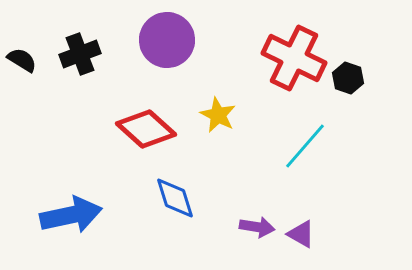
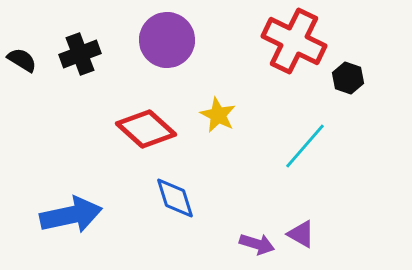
red cross: moved 17 px up
purple arrow: moved 17 px down; rotated 8 degrees clockwise
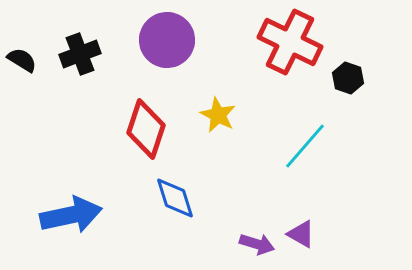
red cross: moved 4 px left, 1 px down
red diamond: rotated 66 degrees clockwise
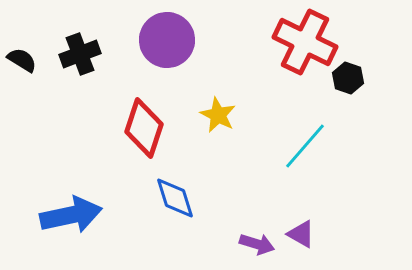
red cross: moved 15 px right
red diamond: moved 2 px left, 1 px up
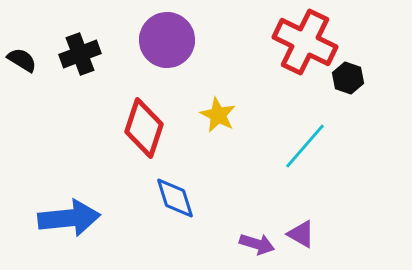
blue arrow: moved 2 px left, 3 px down; rotated 6 degrees clockwise
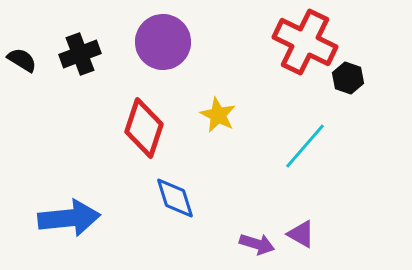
purple circle: moved 4 px left, 2 px down
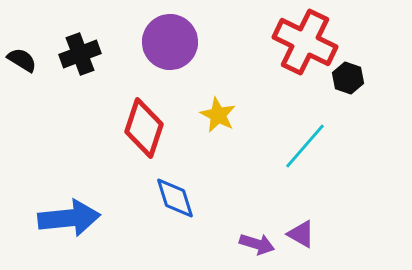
purple circle: moved 7 px right
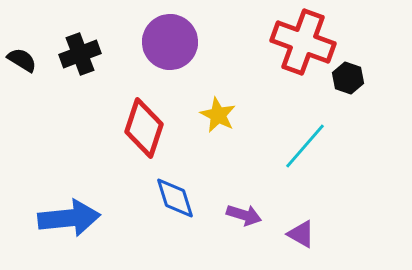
red cross: moved 2 px left; rotated 6 degrees counterclockwise
purple arrow: moved 13 px left, 29 px up
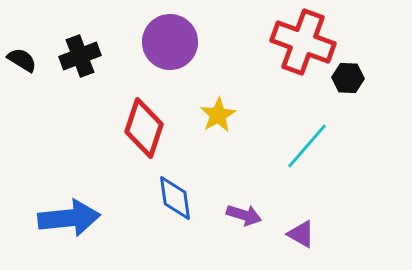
black cross: moved 2 px down
black hexagon: rotated 16 degrees counterclockwise
yellow star: rotated 15 degrees clockwise
cyan line: moved 2 px right
blue diamond: rotated 9 degrees clockwise
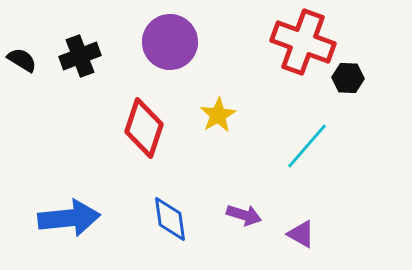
blue diamond: moved 5 px left, 21 px down
